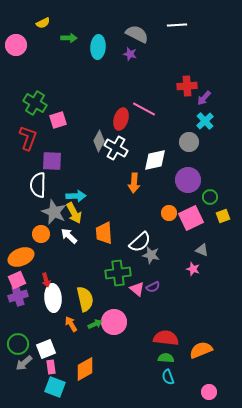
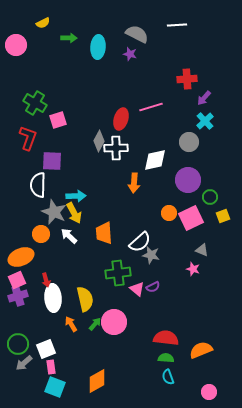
red cross at (187, 86): moved 7 px up
pink line at (144, 109): moved 7 px right, 2 px up; rotated 45 degrees counterclockwise
white cross at (116, 148): rotated 30 degrees counterclockwise
green arrow at (95, 324): rotated 24 degrees counterclockwise
orange diamond at (85, 369): moved 12 px right, 12 px down
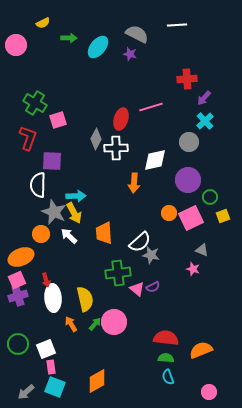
cyan ellipse at (98, 47): rotated 35 degrees clockwise
gray diamond at (99, 141): moved 3 px left, 2 px up
gray arrow at (24, 363): moved 2 px right, 29 px down
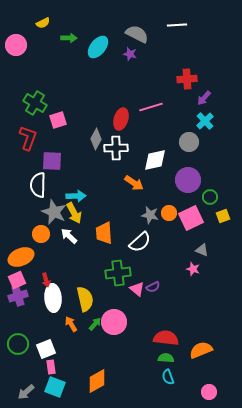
orange arrow at (134, 183): rotated 60 degrees counterclockwise
gray star at (151, 255): moved 1 px left, 40 px up
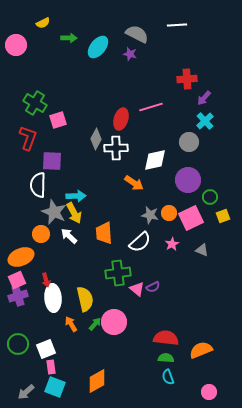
pink star at (193, 269): moved 21 px left, 25 px up; rotated 24 degrees clockwise
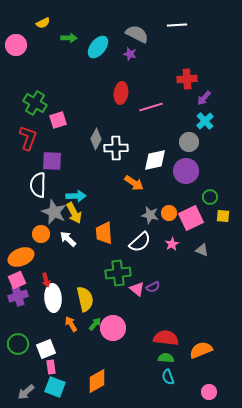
red ellipse at (121, 119): moved 26 px up; rotated 10 degrees counterclockwise
purple circle at (188, 180): moved 2 px left, 9 px up
yellow square at (223, 216): rotated 24 degrees clockwise
white arrow at (69, 236): moved 1 px left, 3 px down
pink circle at (114, 322): moved 1 px left, 6 px down
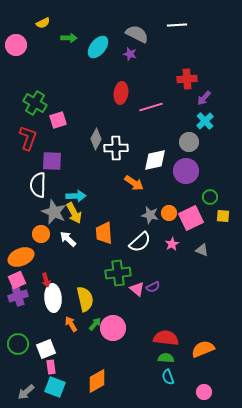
orange semicircle at (201, 350): moved 2 px right, 1 px up
pink circle at (209, 392): moved 5 px left
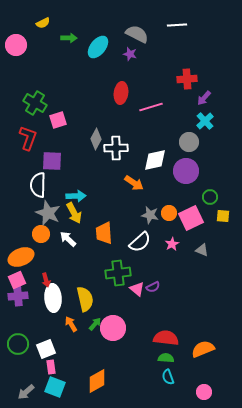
gray star at (54, 212): moved 6 px left, 1 px down
purple cross at (18, 296): rotated 12 degrees clockwise
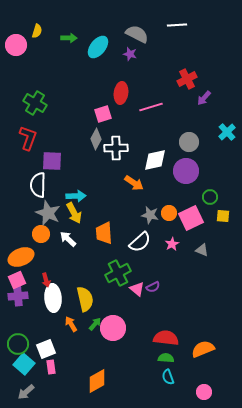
yellow semicircle at (43, 23): moved 6 px left, 8 px down; rotated 48 degrees counterclockwise
red cross at (187, 79): rotated 24 degrees counterclockwise
pink square at (58, 120): moved 45 px right, 6 px up
cyan cross at (205, 121): moved 22 px right, 11 px down
green cross at (118, 273): rotated 20 degrees counterclockwise
cyan square at (55, 387): moved 31 px left, 23 px up; rotated 20 degrees clockwise
